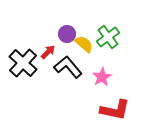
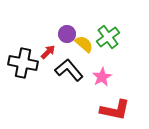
black cross: rotated 32 degrees counterclockwise
black L-shape: moved 1 px right, 3 px down
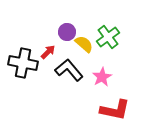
purple circle: moved 2 px up
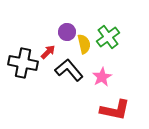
yellow semicircle: rotated 36 degrees clockwise
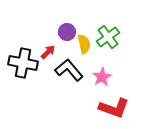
red L-shape: moved 1 px left, 2 px up; rotated 8 degrees clockwise
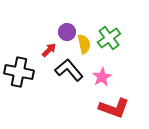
green cross: moved 1 px right, 1 px down
red arrow: moved 1 px right, 2 px up
black cross: moved 4 px left, 9 px down
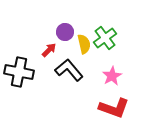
purple circle: moved 2 px left
green cross: moved 4 px left
pink star: moved 10 px right, 1 px up
